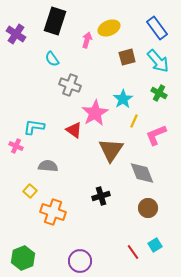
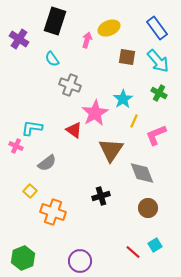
purple cross: moved 3 px right, 5 px down
brown square: rotated 24 degrees clockwise
cyan L-shape: moved 2 px left, 1 px down
gray semicircle: moved 1 px left, 3 px up; rotated 138 degrees clockwise
red line: rotated 14 degrees counterclockwise
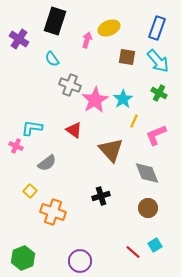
blue rectangle: rotated 55 degrees clockwise
pink star: moved 13 px up
brown triangle: rotated 16 degrees counterclockwise
gray diamond: moved 5 px right
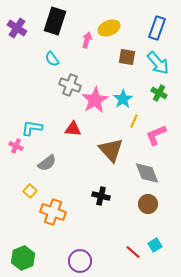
purple cross: moved 2 px left, 11 px up
cyan arrow: moved 2 px down
red triangle: moved 1 px left, 1 px up; rotated 30 degrees counterclockwise
black cross: rotated 30 degrees clockwise
brown circle: moved 4 px up
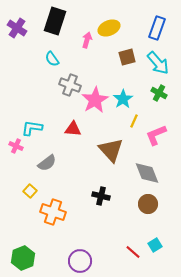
brown square: rotated 24 degrees counterclockwise
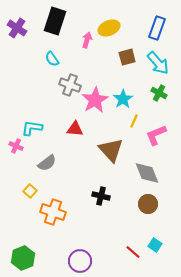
red triangle: moved 2 px right
cyan square: rotated 24 degrees counterclockwise
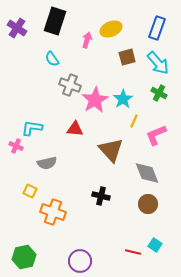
yellow ellipse: moved 2 px right, 1 px down
gray semicircle: rotated 24 degrees clockwise
yellow square: rotated 16 degrees counterclockwise
red line: rotated 28 degrees counterclockwise
green hexagon: moved 1 px right, 1 px up; rotated 10 degrees clockwise
